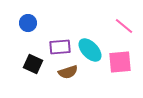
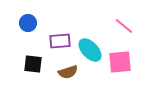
purple rectangle: moved 6 px up
black square: rotated 18 degrees counterclockwise
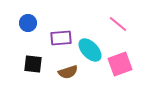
pink line: moved 6 px left, 2 px up
purple rectangle: moved 1 px right, 3 px up
pink square: moved 2 px down; rotated 15 degrees counterclockwise
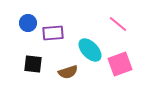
purple rectangle: moved 8 px left, 5 px up
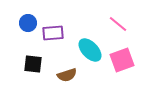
pink square: moved 2 px right, 4 px up
brown semicircle: moved 1 px left, 3 px down
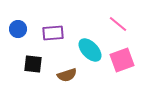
blue circle: moved 10 px left, 6 px down
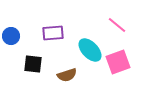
pink line: moved 1 px left, 1 px down
blue circle: moved 7 px left, 7 px down
pink square: moved 4 px left, 2 px down
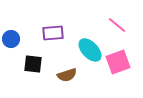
blue circle: moved 3 px down
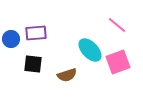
purple rectangle: moved 17 px left
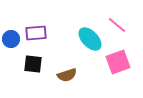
cyan ellipse: moved 11 px up
